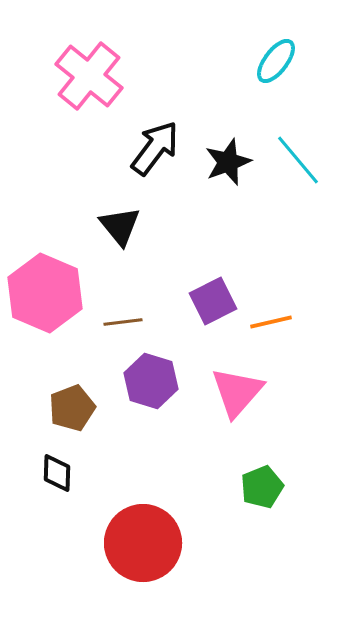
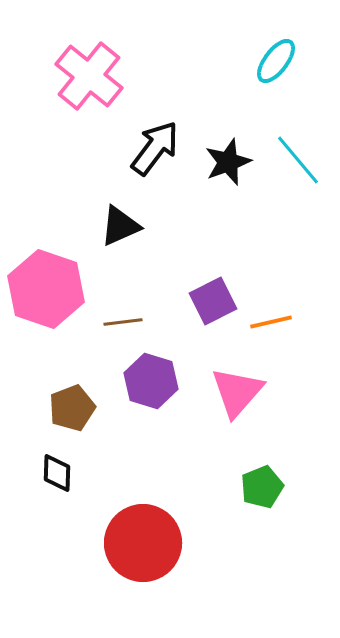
black triangle: rotated 45 degrees clockwise
pink hexagon: moved 1 px right, 4 px up; rotated 4 degrees counterclockwise
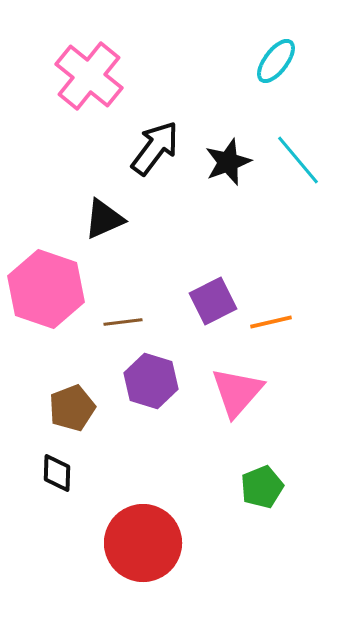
black triangle: moved 16 px left, 7 px up
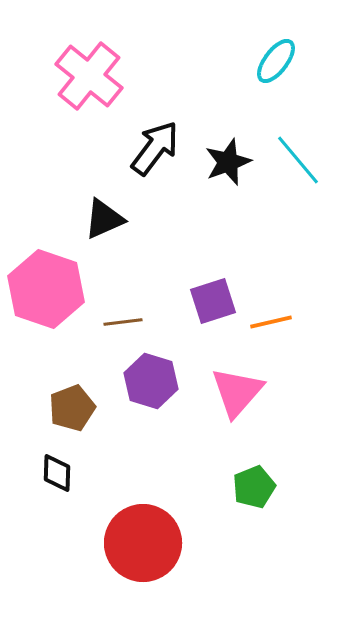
purple square: rotated 9 degrees clockwise
green pentagon: moved 8 px left
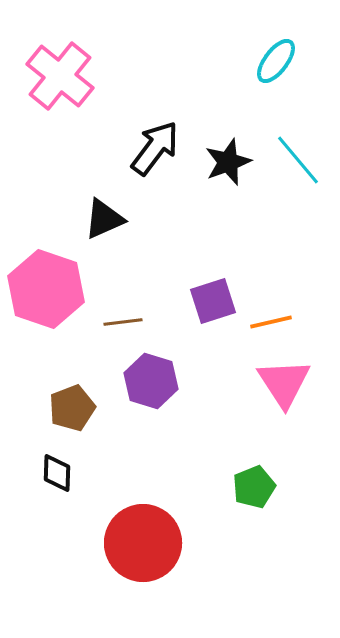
pink cross: moved 29 px left
pink triangle: moved 47 px right, 9 px up; rotated 14 degrees counterclockwise
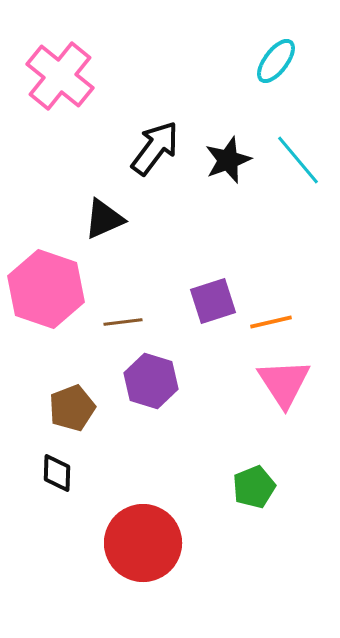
black star: moved 2 px up
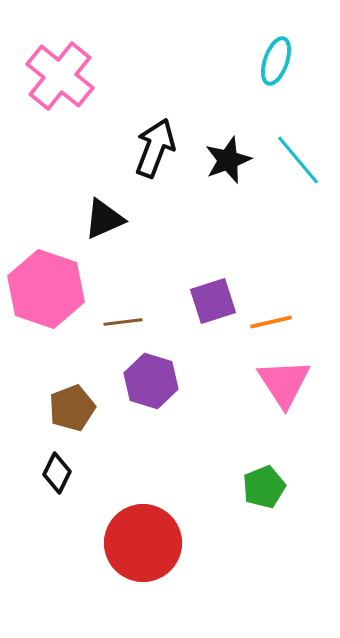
cyan ellipse: rotated 18 degrees counterclockwise
black arrow: rotated 16 degrees counterclockwise
black diamond: rotated 24 degrees clockwise
green pentagon: moved 10 px right
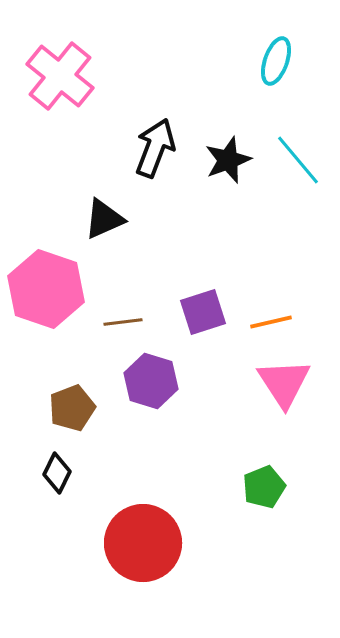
purple square: moved 10 px left, 11 px down
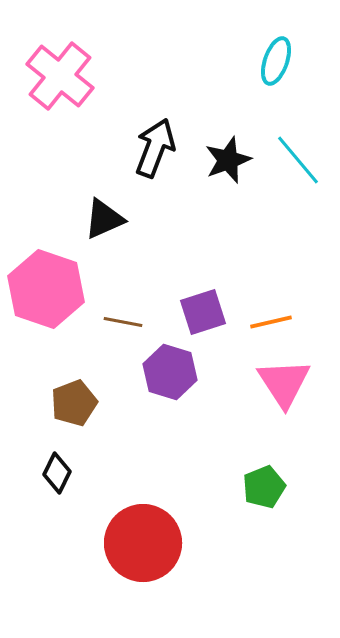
brown line: rotated 18 degrees clockwise
purple hexagon: moved 19 px right, 9 px up
brown pentagon: moved 2 px right, 5 px up
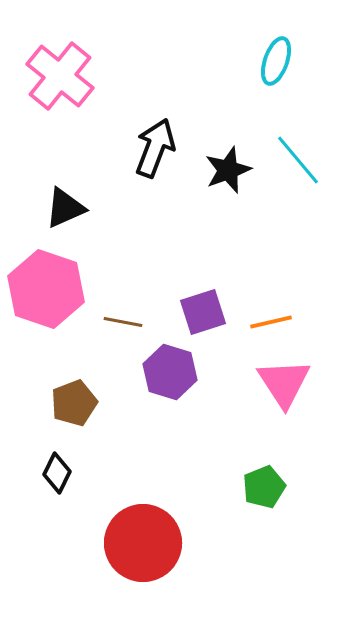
black star: moved 10 px down
black triangle: moved 39 px left, 11 px up
